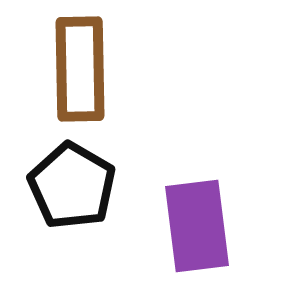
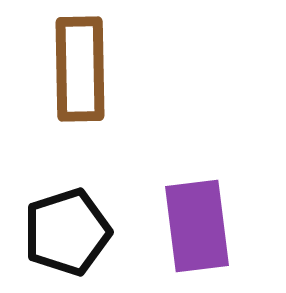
black pentagon: moved 5 px left, 46 px down; rotated 24 degrees clockwise
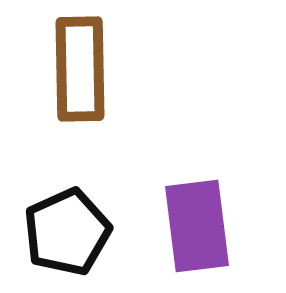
black pentagon: rotated 6 degrees counterclockwise
